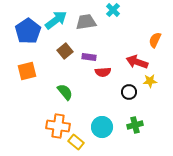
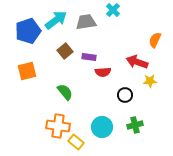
blue pentagon: rotated 15 degrees clockwise
black circle: moved 4 px left, 3 px down
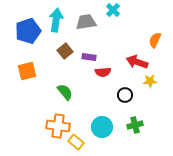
cyan arrow: rotated 45 degrees counterclockwise
